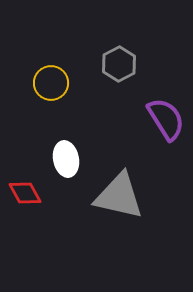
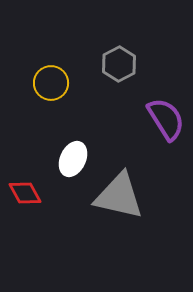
white ellipse: moved 7 px right; rotated 36 degrees clockwise
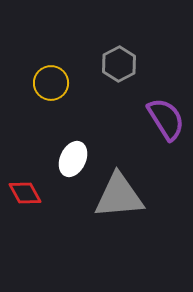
gray triangle: rotated 18 degrees counterclockwise
